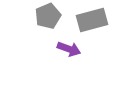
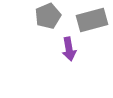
purple arrow: rotated 60 degrees clockwise
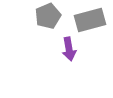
gray rectangle: moved 2 px left
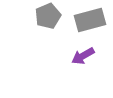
purple arrow: moved 14 px right, 7 px down; rotated 70 degrees clockwise
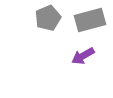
gray pentagon: moved 2 px down
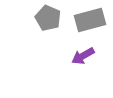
gray pentagon: rotated 25 degrees counterclockwise
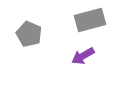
gray pentagon: moved 19 px left, 16 px down
